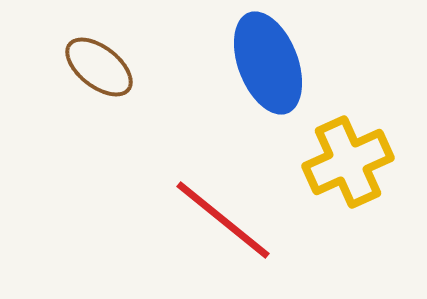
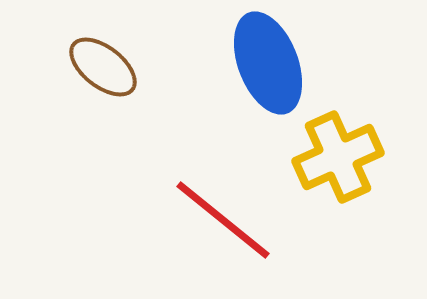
brown ellipse: moved 4 px right
yellow cross: moved 10 px left, 5 px up
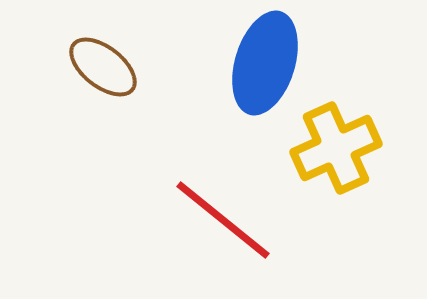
blue ellipse: moved 3 px left; rotated 38 degrees clockwise
yellow cross: moved 2 px left, 9 px up
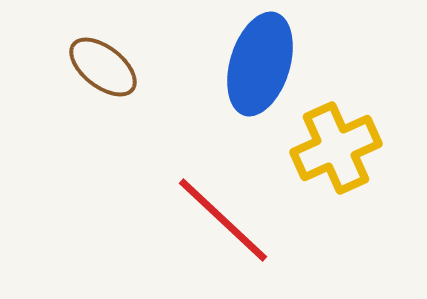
blue ellipse: moved 5 px left, 1 px down
red line: rotated 4 degrees clockwise
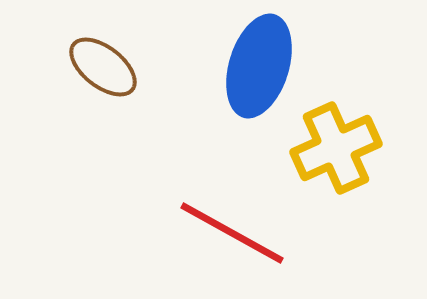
blue ellipse: moved 1 px left, 2 px down
red line: moved 9 px right, 13 px down; rotated 14 degrees counterclockwise
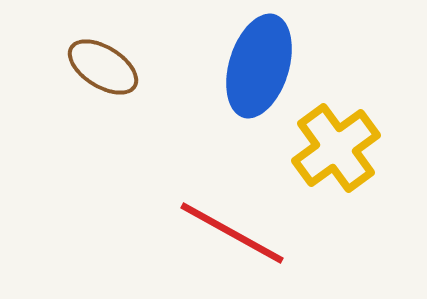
brown ellipse: rotated 6 degrees counterclockwise
yellow cross: rotated 12 degrees counterclockwise
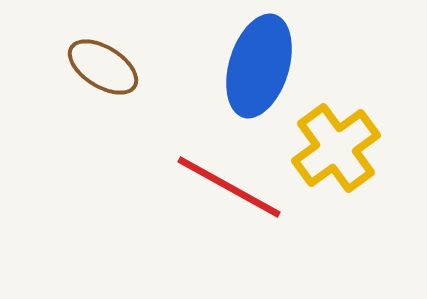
red line: moved 3 px left, 46 px up
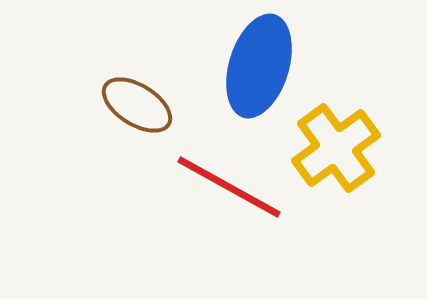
brown ellipse: moved 34 px right, 38 px down
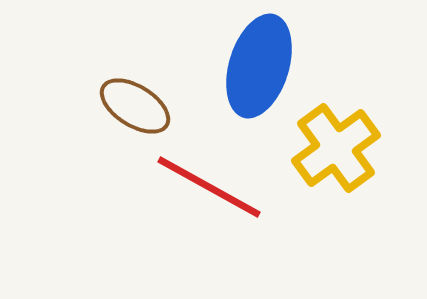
brown ellipse: moved 2 px left, 1 px down
red line: moved 20 px left
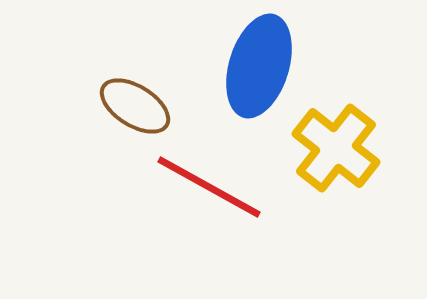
yellow cross: rotated 16 degrees counterclockwise
